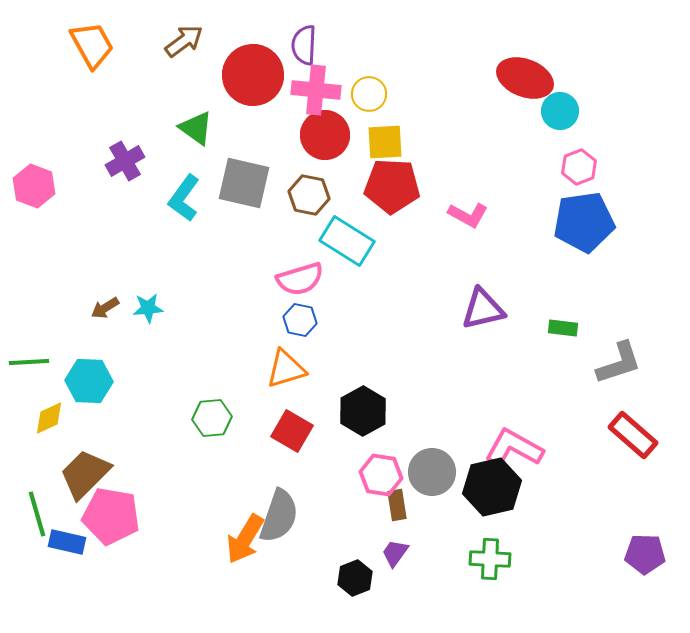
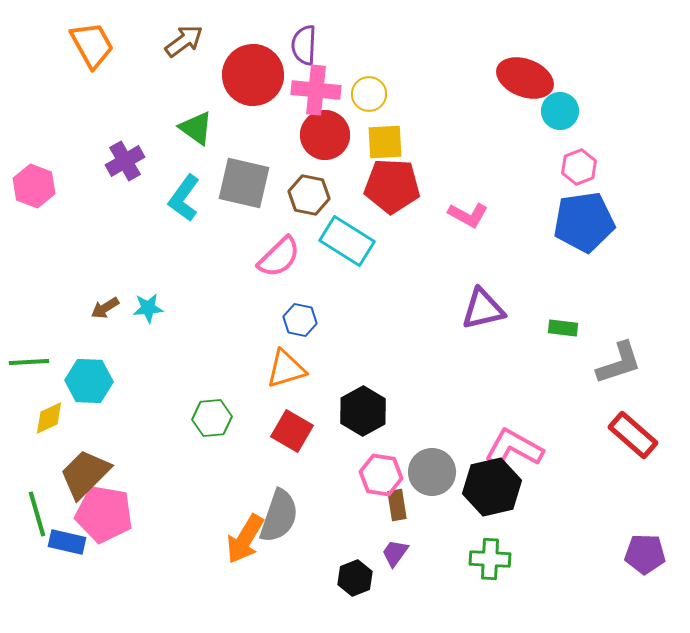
pink semicircle at (300, 279): moved 21 px left, 22 px up; rotated 27 degrees counterclockwise
pink pentagon at (111, 516): moved 7 px left, 2 px up
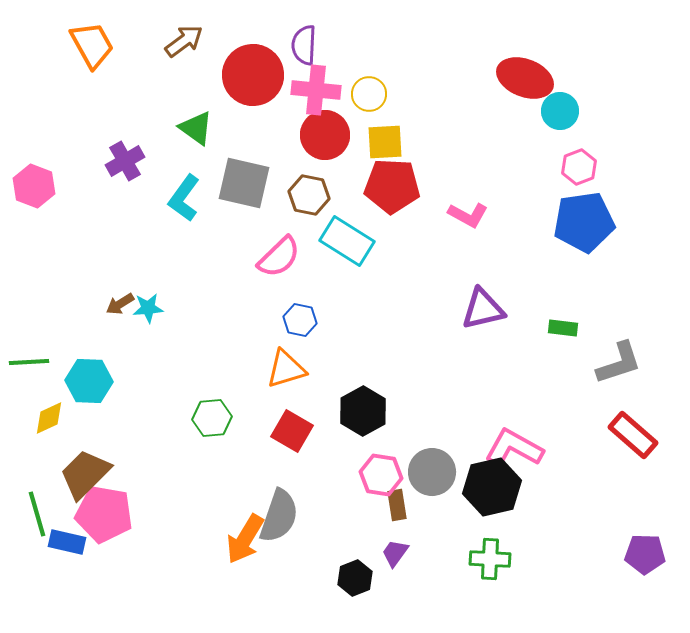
brown arrow at (105, 308): moved 15 px right, 4 px up
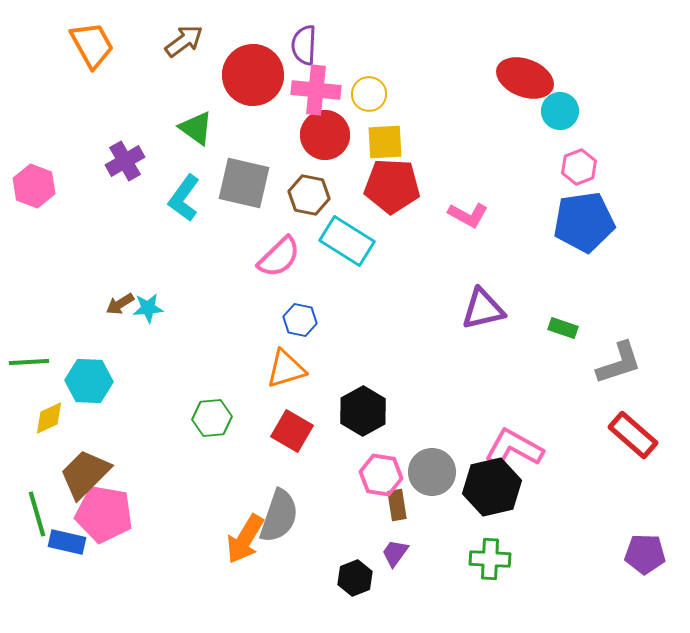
green rectangle at (563, 328): rotated 12 degrees clockwise
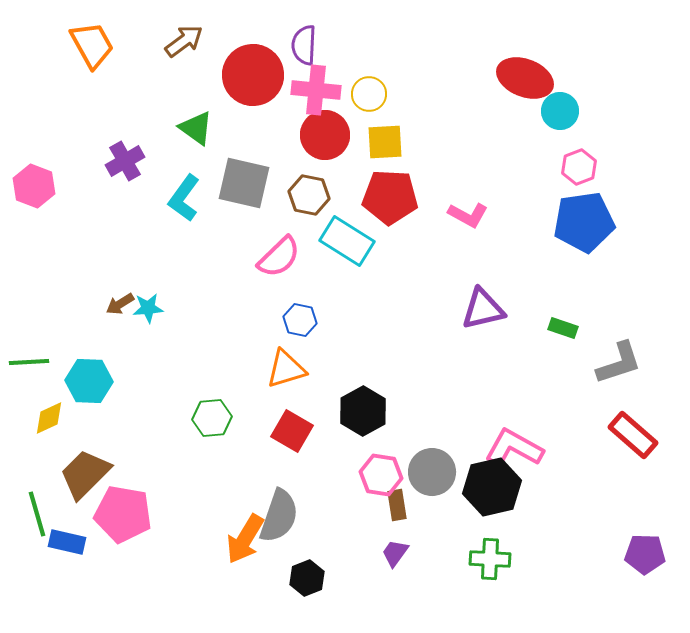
red pentagon at (392, 186): moved 2 px left, 11 px down
pink pentagon at (104, 514): moved 19 px right
black hexagon at (355, 578): moved 48 px left
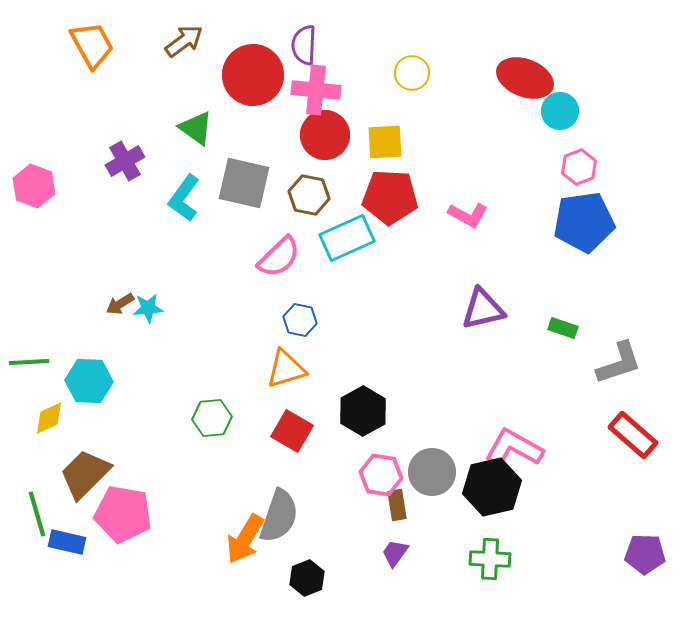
yellow circle at (369, 94): moved 43 px right, 21 px up
cyan rectangle at (347, 241): moved 3 px up; rotated 56 degrees counterclockwise
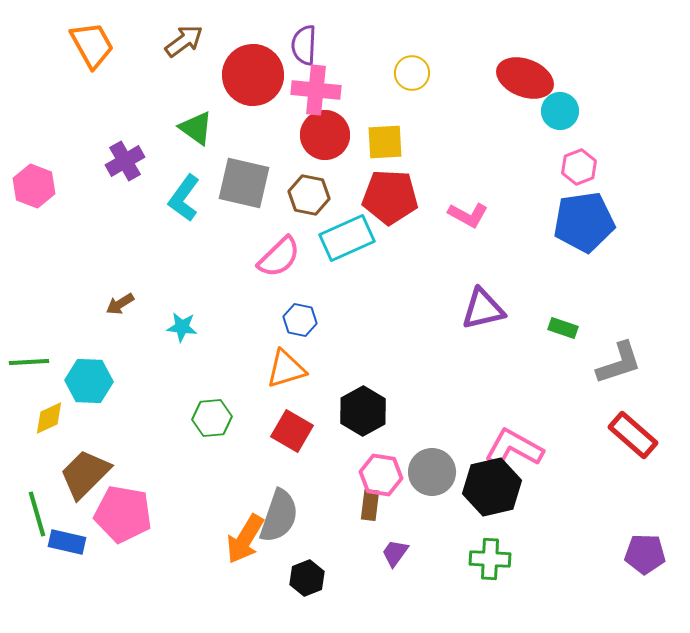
cyan star at (148, 308): moved 34 px right, 19 px down; rotated 12 degrees clockwise
brown rectangle at (397, 505): moved 27 px left; rotated 16 degrees clockwise
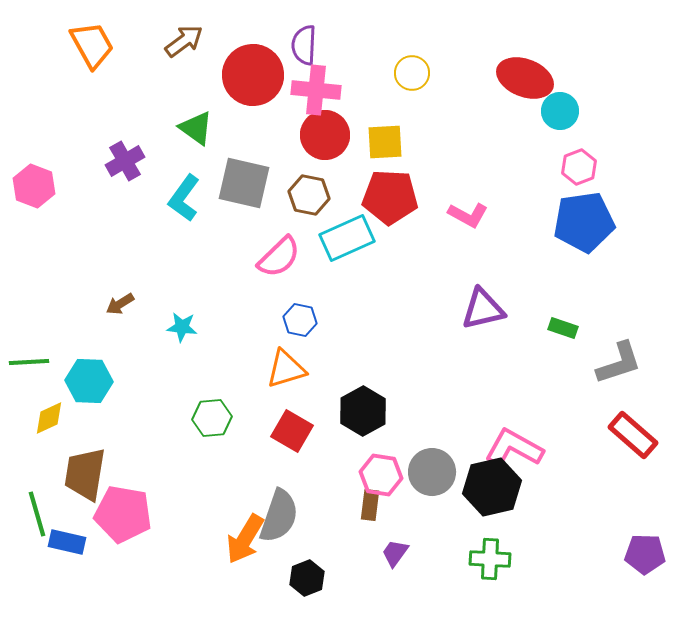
brown trapezoid at (85, 474): rotated 36 degrees counterclockwise
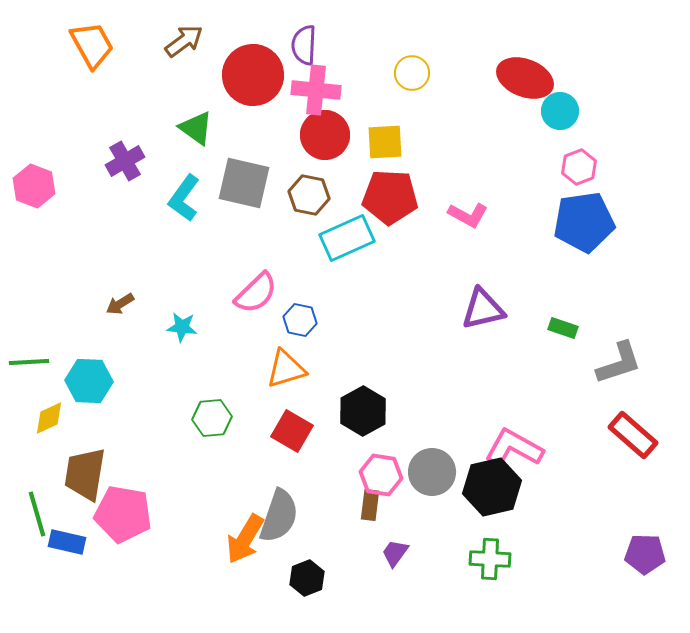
pink semicircle at (279, 257): moved 23 px left, 36 px down
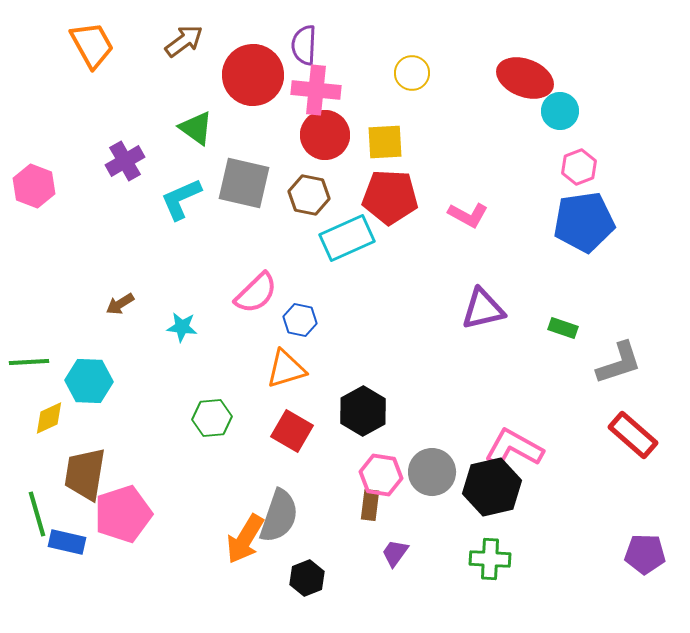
cyan L-shape at (184, 198): moved 3 px left, 1 px down; rotated 30 degrees clockwise
pink pentagon at (123, 514): rotated 28 degrees counterclockwise
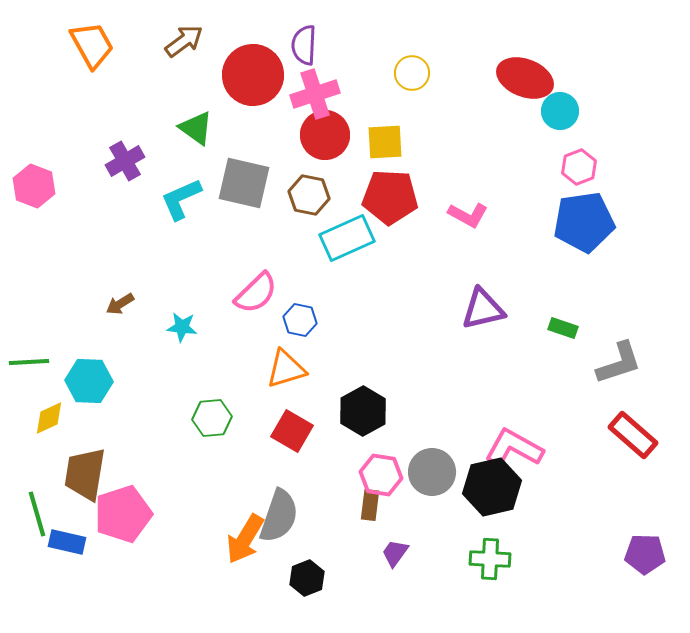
pink cross at (316, 90): moved 1 px left, 4 px down; rotated 24 degrees counterclockwise
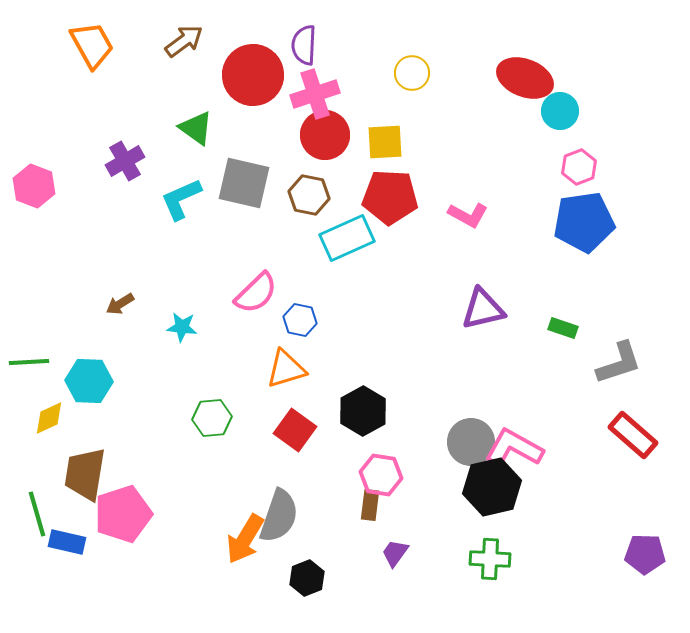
red square at (292, 431): moved 3 px right, 1 px up; rotated 6 degrees clockwise
gray circle at (432, 472): moved 39 px right, 30 px up
